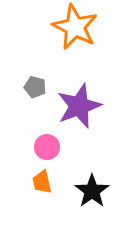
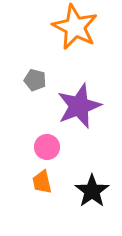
gray pentagon: moved 7 px up
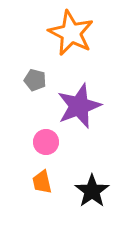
orange star: moved 4 px left, 6 px down
pink circle: moved 1 px left, 5 px up
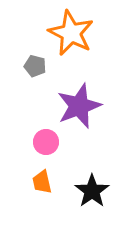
gray pentagon: moved 14 px up
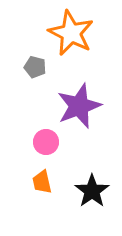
gray pentagon: moved 1 px down
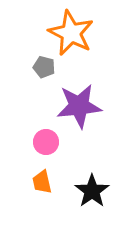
gray pentagon: moved 9 px right
purple star: rotated 15 degrees clockwise
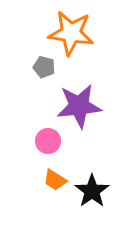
orange star: rotated 18 degrees counterclockwise
pink circle: moved 2 px right, 1 px up
orange trapezoid: moved 13 px right, 2 px up; rotated 45 degrees counterclockwise
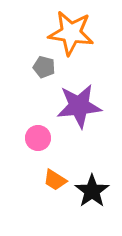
pink circle: moved 10 px left, 3 px up
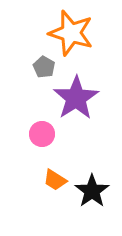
orange star: rotated 9 degrees clockwise
gray pentagon: rotated 15 degrees clockwise
purple star: moved 3 px left, 8 px up; rotated 27 degrees counterclockwise
pink circle: moved 4 px right, 4 px up
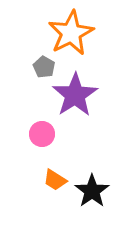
orange star: rotated 27 degrees clockwise
purple star: moved 1 px left, 3 px up
